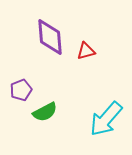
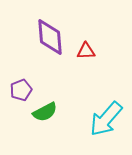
red triangle: rotated 12 degrees clockwise
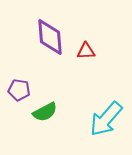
purple pentagon: moved 2 px left; rotated 30 degrees clockwise
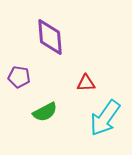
red triangle: moved 32 px down
purple pentagon: moved 13 px up
cyan arrow: moved 1 px left, 1 px up; rotated 6 degrees counterclockwise
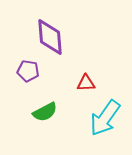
purple pentagon: moved 9 px right, 6 px up
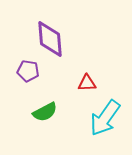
purple diamond: moved 2 px down
red triangle: moved 1 px right
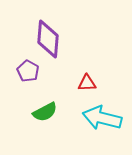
purple diamond: moved 2 px left; rotated 9 degrees clockwise
purple pentagon: rotated 20 degrees clockwise
cyan arrow: moved 3 px left; rotated 69 degrees clockwise
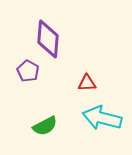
green semicircle: moved 14 px down
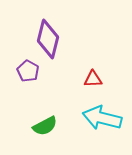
purple diamond: rotated 9 degrees clockwise
red triangle: moved 6 px right, 4 px up
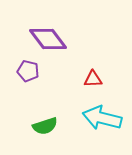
purple diamond: rotated 51 degrees counterclockwise
purple pentagon: rotated 15 degrees counterclockwise
green semicircle: rotated 10 degrees clockwise
